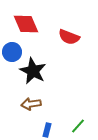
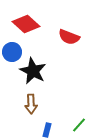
red diamond: rotated 24 degrees counterclockwise
brown arrow: rotated 84 degrees counterclockwise
green line: moved 1 px right, 1 px up
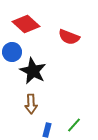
green line: moved 5 px left
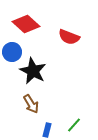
brown arrow: rotated 30 degrees counterclockwise
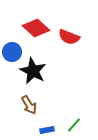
red diamond: moved 10 px right, 4 px down
brown arrow: moved 2 px left, 1 px down
blue rectangle: rotated 64 degrees clockwise
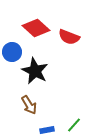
black star: moved 2 px right
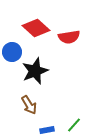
red semicircle: rotated 30 degrees counterclockwise
black star: rotated 24 degrees clockwise
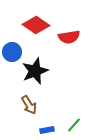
red diamond: moved 3 px up; rotated 8 degrees counterclockwise
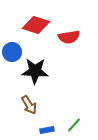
red diamond: rotated 16 degrees counterclockwise
black star: rotated 24 degrees clockwise
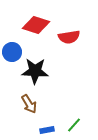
brown arrow: moved 1 px up
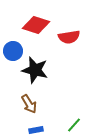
blue circle: moved 1 px right, 1 px up
black star: moved 1 px up; rotated 12 degrees clockwise
blue rectangle: moved 11 px left
